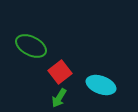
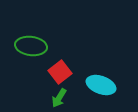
green ellipse: rotated 20 degrees counterclockwise
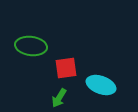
red square: moved 6 px right, 4 px up; rotated 30 degrees clockwise
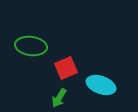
red square: rotated 15 degrees counterclockwise
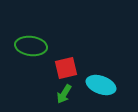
red square: rotated 10 degrees clockwise
green arrow: moved 5 px right, 4 px up
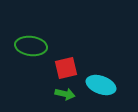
green arrow: moved 1 px right; rotated 108 degrees counterclockwise
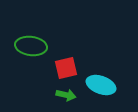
green arrow: moved 1 px right, 1 px down
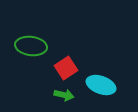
red square: rotated 20 degrees counterclockwise
green arrow: moved 2 px left
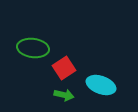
green ellipse: moved 2 px right, 2 px down
red square: moved 2 px left
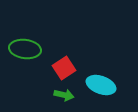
green ellipse: moved 8 px left, 1 px down
